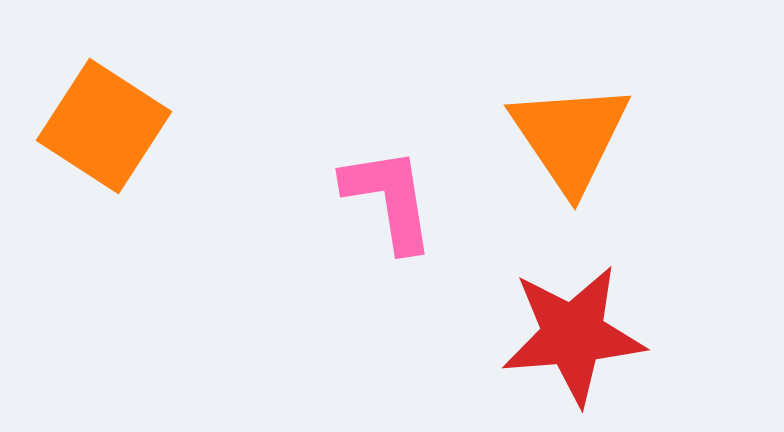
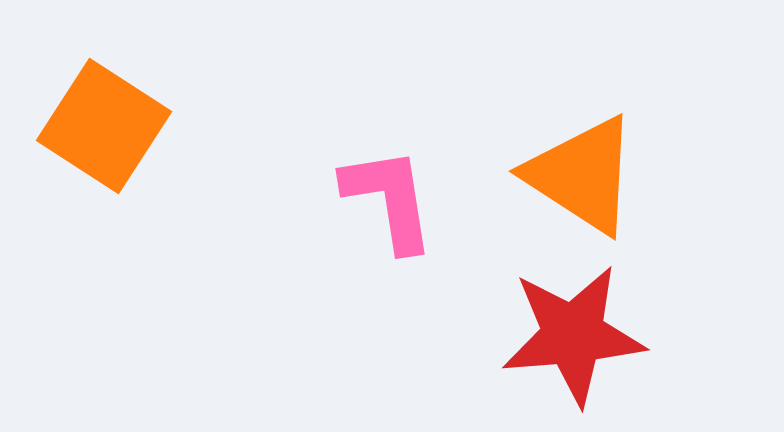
orange triangle: moved 12 px right, 38 px down; rotated 23 degrees counterclockwise
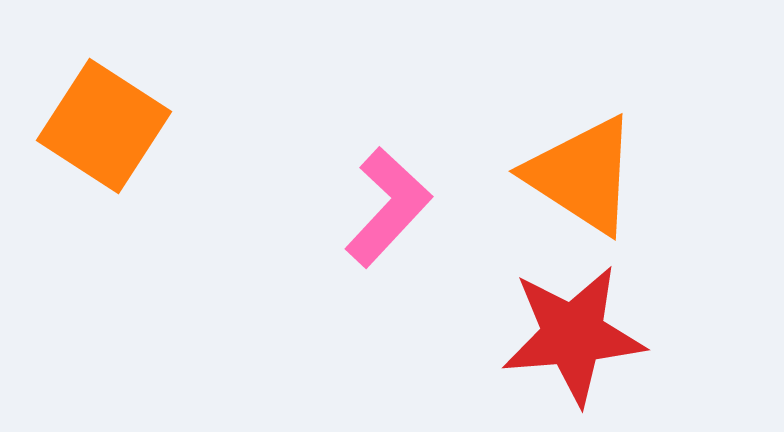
pink L-shape: moved 1 px left, 8 px down; rotated 52 degrees clockwise
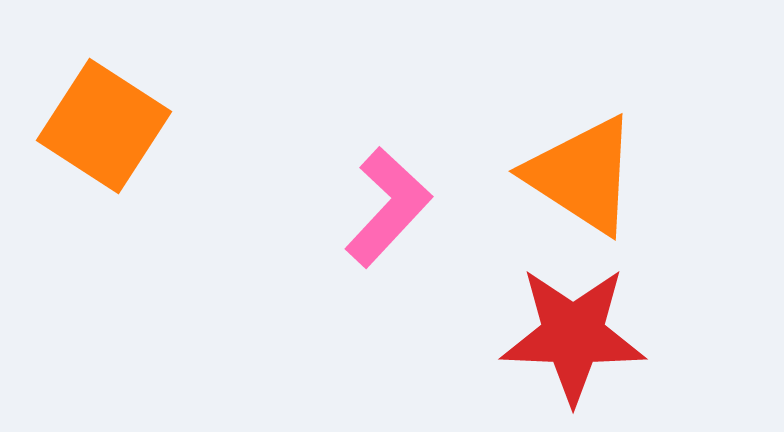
red star: rotated 7 degrees clockwise
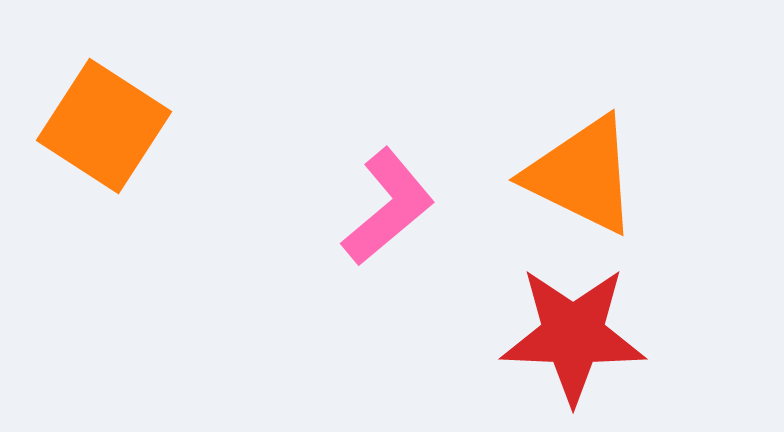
orange triangle: rotated 7 degrees counterclockwise
pink L-shape: rotated 7 degrees clockwise
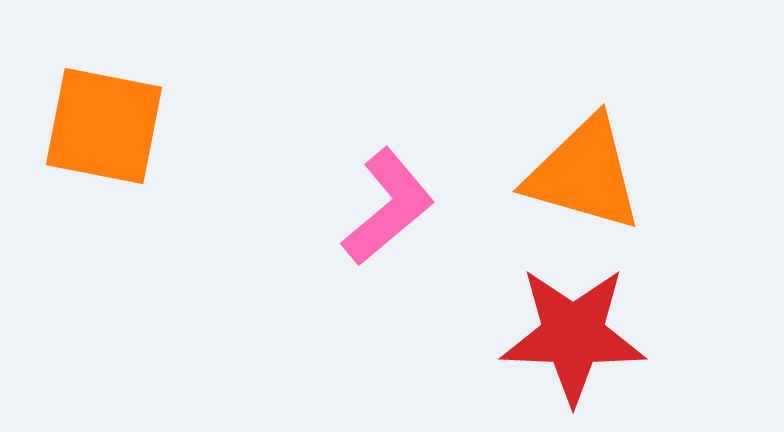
orange square: rotated 22 degrees counterclockwise
orange triangle: moved 2 px right, 1 px up; rotated 10 degrees counterclockwise
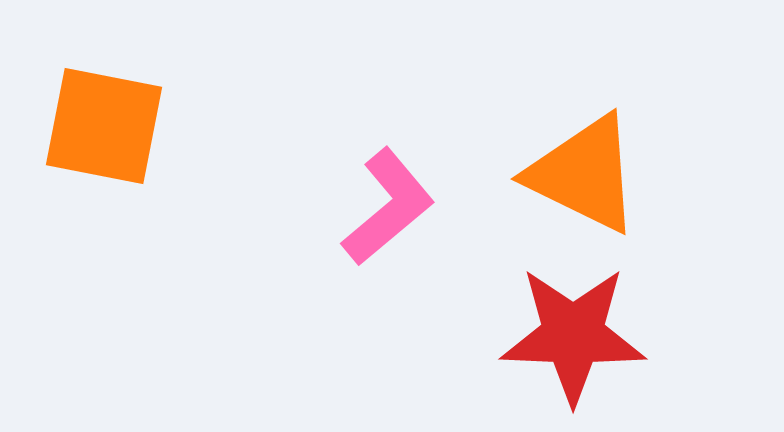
orange triangle: rotated 10 degrees clockwise
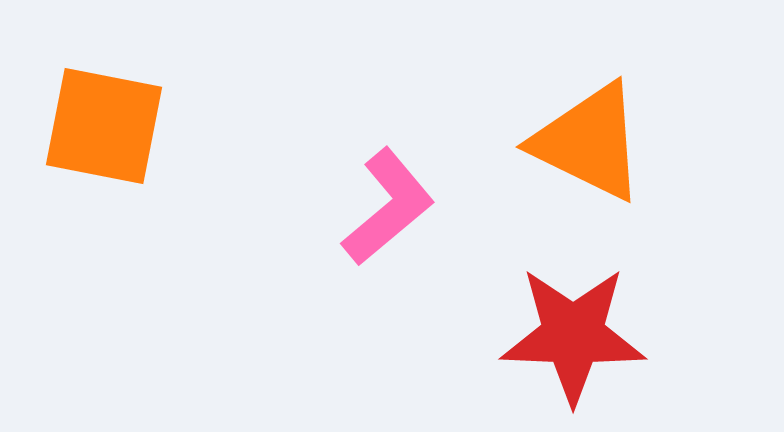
orange triangle: moved 5 px right, 32 px up
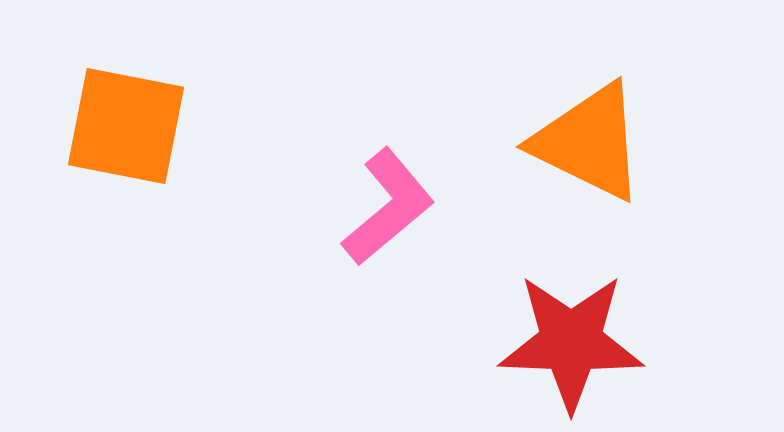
orange square: moved 22 px right
red star: moved 2 px left, 7 px down
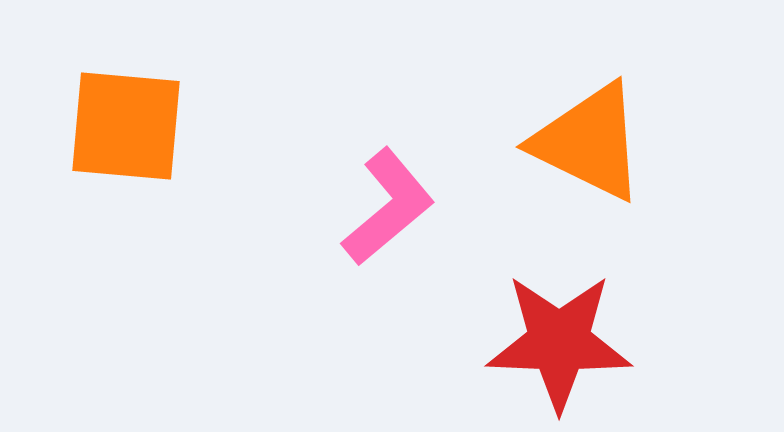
orange square: rotated 6 degrees counterclockwise
red star: moved 12 px left
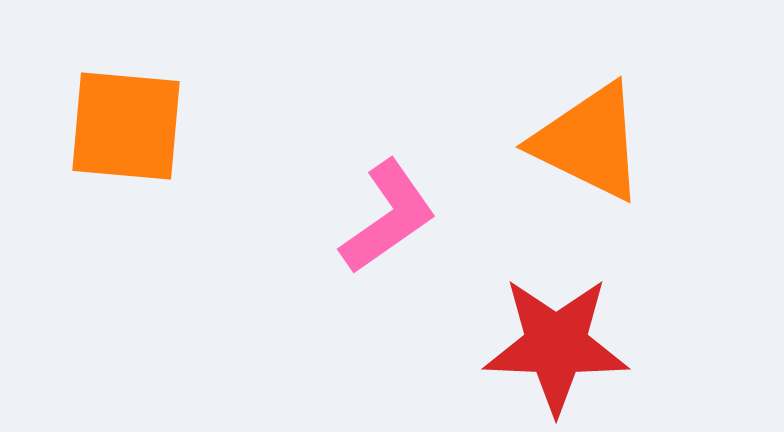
pink L-shape: moved 10 px down; rotated 5 degrees clockwise
red star: moved 3 px left, 3 px down
